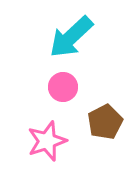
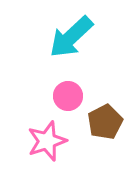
pink circle: moved 5 px right, 9 px down
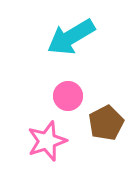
cyan arrow: rotated 12 degrees clockwise
brown pentagon: moved 1 px right, 1 px down
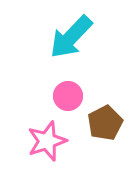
cyan arrow: rotated 15 degrees counterclockwise
brown pentagon: moved 1 px left
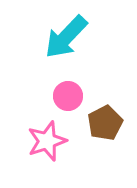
cyan arrow: moved 5 px left
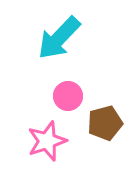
cyan arrow: moved 7 px left, 1 px down
brown pentagon: rotated 12 degrees clockwise
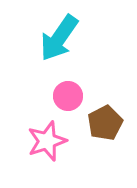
cyan arrow: rotated 9 degrees counterclockwise
brown pentagon: rotated 12 degrees counterclockwise
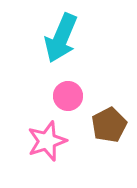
cyan arrow: moved 2 px right; rotated 12 degrees counterclockwise
brown pentagon: moved 4 px right, 2 px down
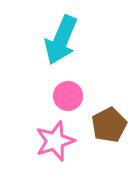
cyan arrow: moved 2 px down
pink star: moved 8 px right
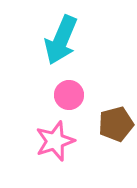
pink circle: moved 1 px right, 1 px up
brown pentagon: moved 7 px right, 1 px up; rotated 12 degrees clockwise
